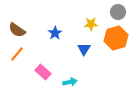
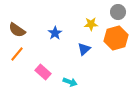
blue triangle: rotated 16 degrees clockwise
cyan arrow: rotated 32 degrees clockwise
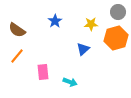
blue star: moved 12 px up
blue triangle: moved 1 px left
orange line: moved 2 px down
pink rectangle: rotated 42 degrees clockwise
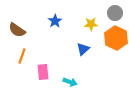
gray circle: moved 3 px left, 1 px down
orange hexagon: rotated 20 degrees counterclockwise
orange line: moved 5 px right; rotated 21 degrees counterclockwise
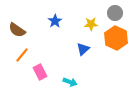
orange line: moved 1 px up; rotated 21 degrees clockwise
pink rectangle: moved 3 px left; rotated 21 degrees counterclockwise
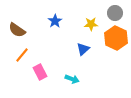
cyan arrow: moved 2 px right, 3 px up
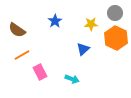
orange line: rotated 21 degrees clockwise
